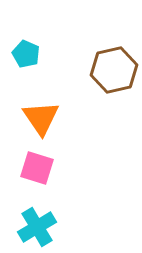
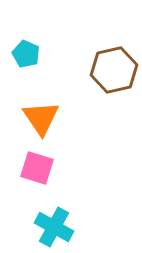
cyan cross: moved 17 px right; rotated 30 degrees counterclockwise
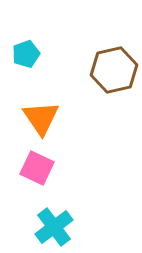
cyan pentagon: rotated 28 degrees clockwise
pink square: rotated 8 degrees clockwise
cyan cross: rotated 24 degrees clockwise
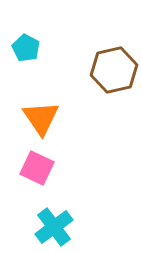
cyan pentagon: moved 6 px up; rotated 24 degrees counterclockwise
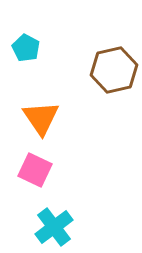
pink square: moved 2 px left, 2 px down
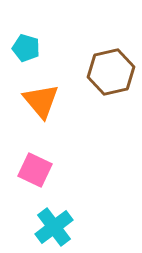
cyan pentagon: rotated 12 degrees counterclockwise
brown hexagon: moved 3 px left, 2 px down
orange triangle: moved 17 px up; rotated 6 degrees counterclockwise
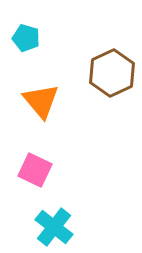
cyan pentagon: moved 10 px up
brown hexagon: moved 1 px right, 1 px down; rotated 12 degrees counterclockwise
cyan cross: rotated 15 degrees counterclockwise
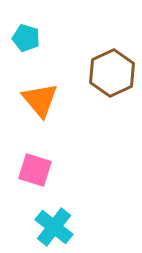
orange triangle: moved 1 px left, 1 px up
pink square: rotated 8 degrees counterclockwise
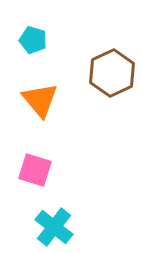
cyan pentagon: moved 7 px right, 2 px down
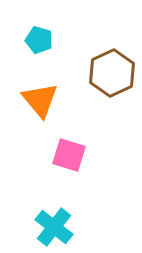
cyan pentagon: moved 6 px right
pink square: moved 34 px right, 15 px up
